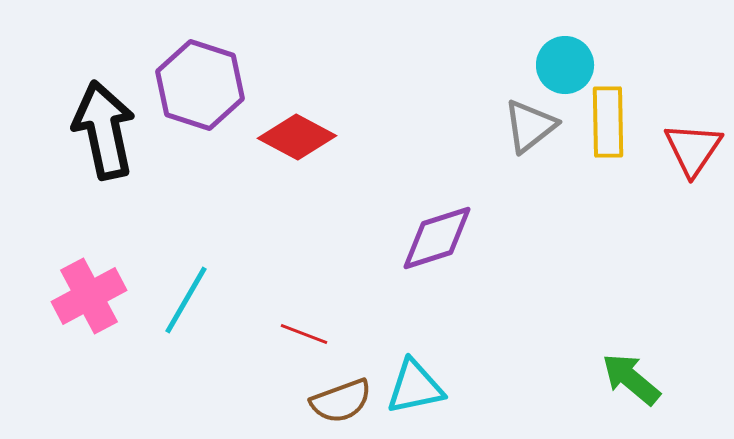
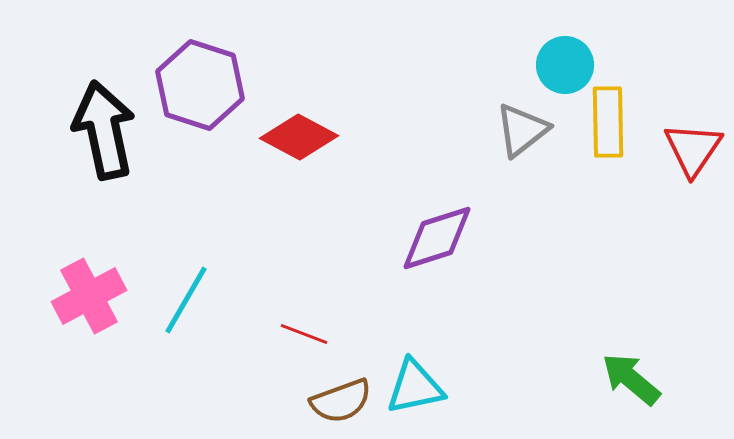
gray triangle: moved 8 px left, 4 px down
red diamond: moved 2 px right
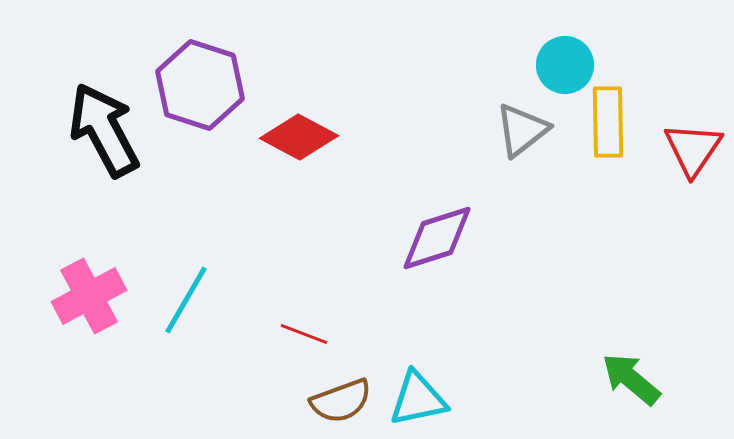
black arrow: rotated 16 degrees counterclockwise
cyan triangle: moved 3 px right, 12 px down
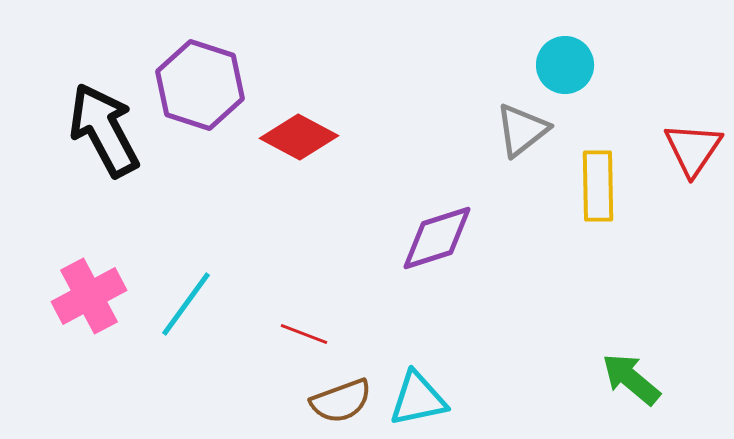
yellow rectangle: moved 10 px left, 64 px down
cyan line: moved 4 px down; rotated 6 degrees clockwise
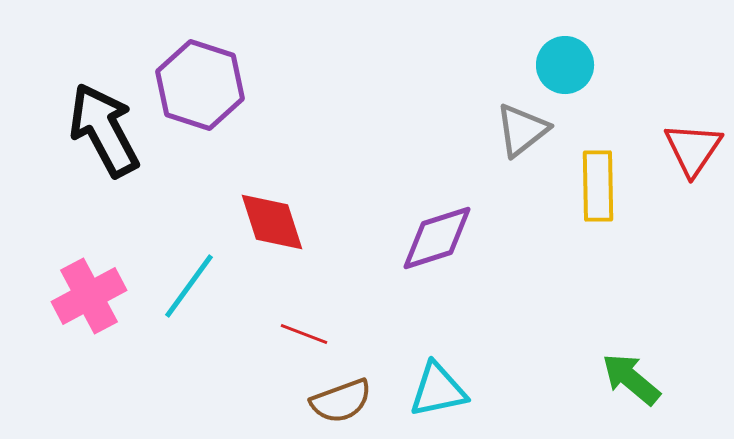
red diamond: moved 27 px left, 85 px down; rotated 44 degrees clockwise
cyan line: moved 3 px right, 18 px up
cyan triangle: moved 20 px right, 9 px up
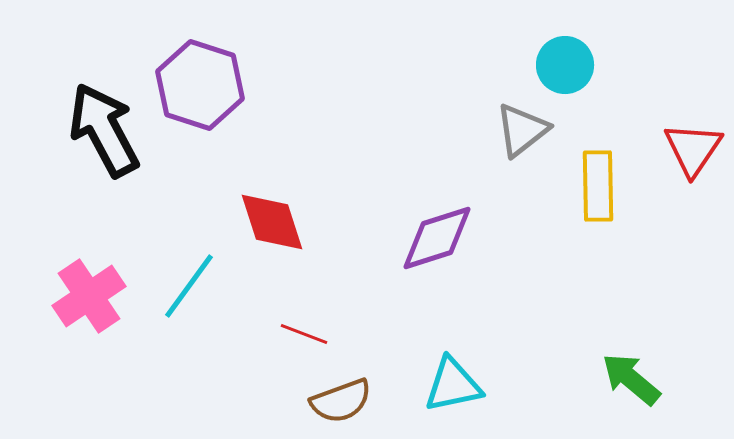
pink cross: rotated 6 degrees counterclockwise
cyan triangle: moved 15 px right, 5 px up
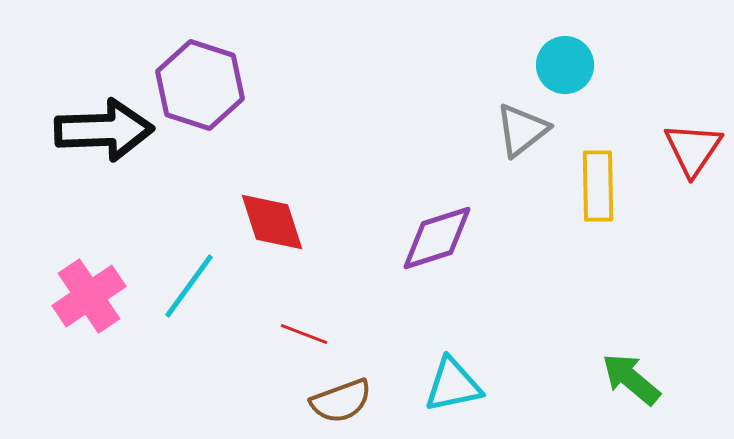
black arrow: rotated 116 degrees clockwise
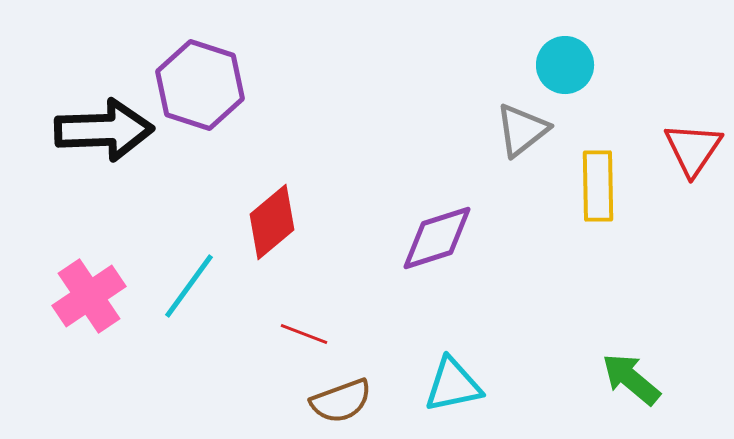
red diamond: rotated 68 degrees clockwise
